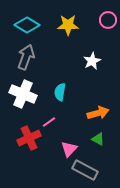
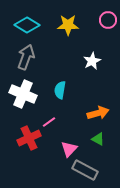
cyan semicircle: moved 2 px up
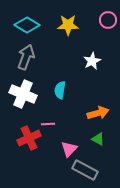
pink line: moved 1 px left, 2 px down; rotated 32 degrees clockwise
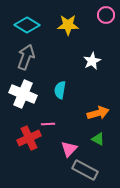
pink circle: moved 2 px left, 5 px up
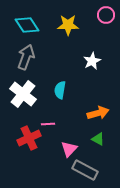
cyan diamond: rotated 25 degrees clockwise
white cross: rotated 16 degrees clockwise
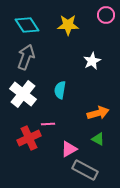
pink triangle: rotated 18 degrees clockwise
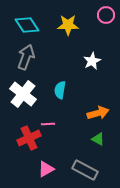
pink triangle: moved 23 px left, 20 px down
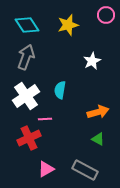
yellow star: rotated 15 degrees counterclockwise
white cross: moved 3 px right, 2 px down; rotated 16 degrees clockwise
orange arrow: moved 1 px up
pink line: moved 3 px left, 5 px up
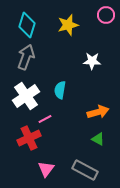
cyan diamond: rotated 50 degrees clockwise
white star: rotated 30 degrees clockwise
pink line: rotated 24 degrees counterclockwise
pink triangle: rotated 24 degrees counterclockwise
